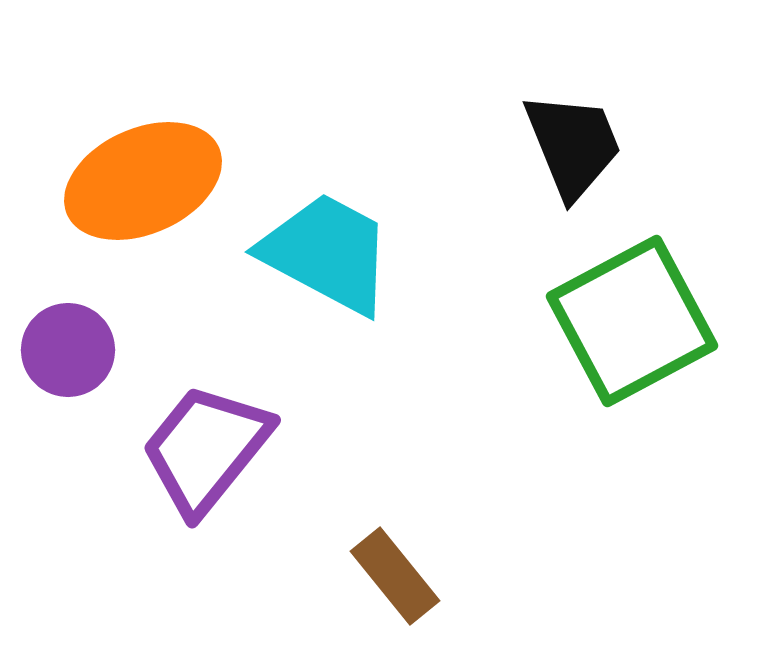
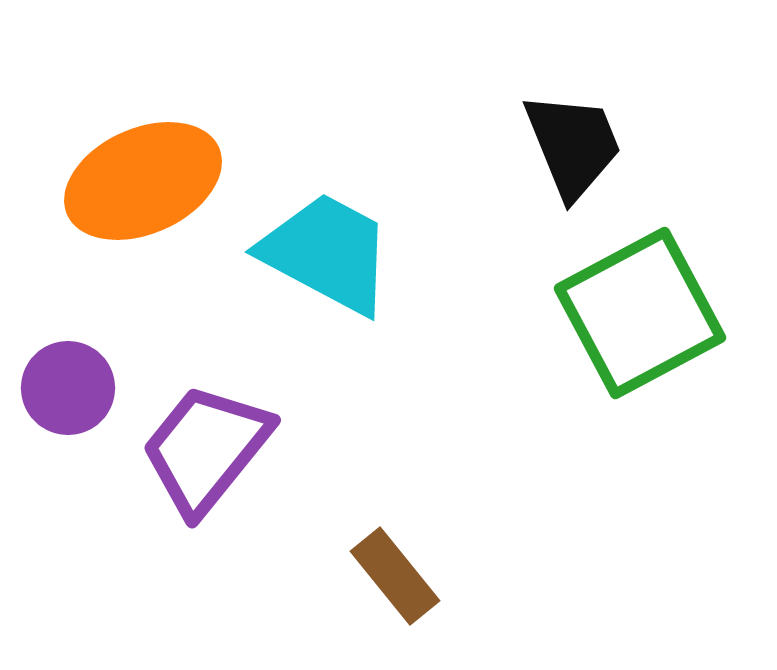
green square: moved 8 px right, 8 px up
purple circle: moved 38 px down
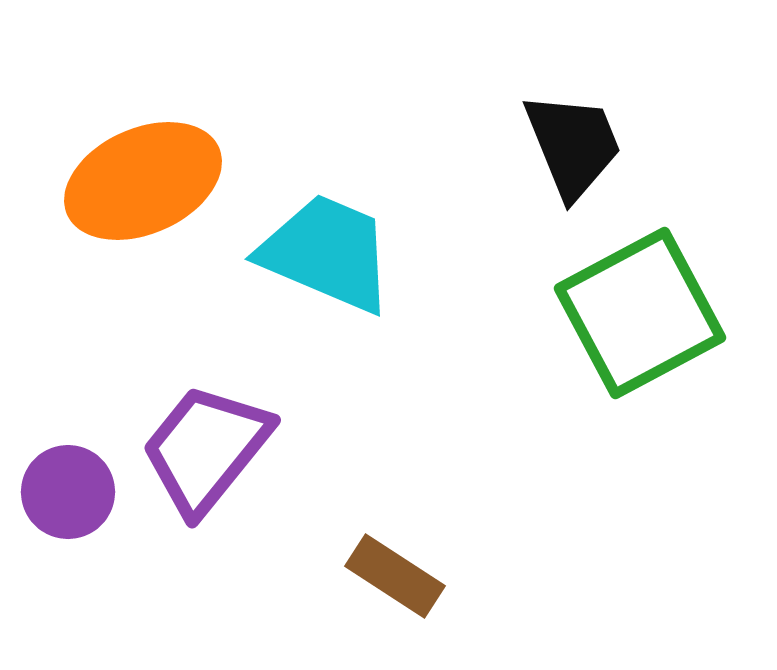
cyan trapezoid: rotated 5 degrees counterclockwise
purple circle: moved 104 px down
brown rectangle: rotated 18 degrees counterclockwise
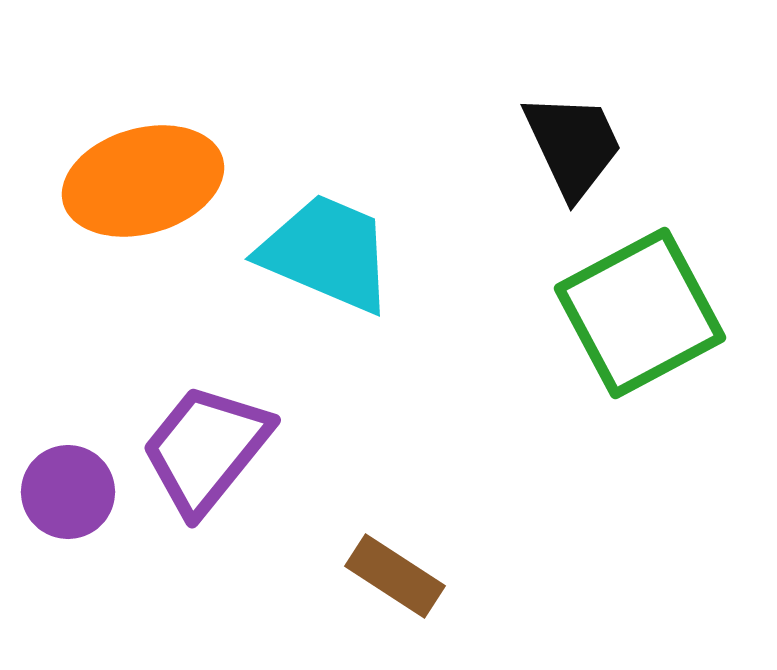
black trapezoid: rotated 3 degrees counterclockwise
orange ellipse: rotated 8 degrees clockwise
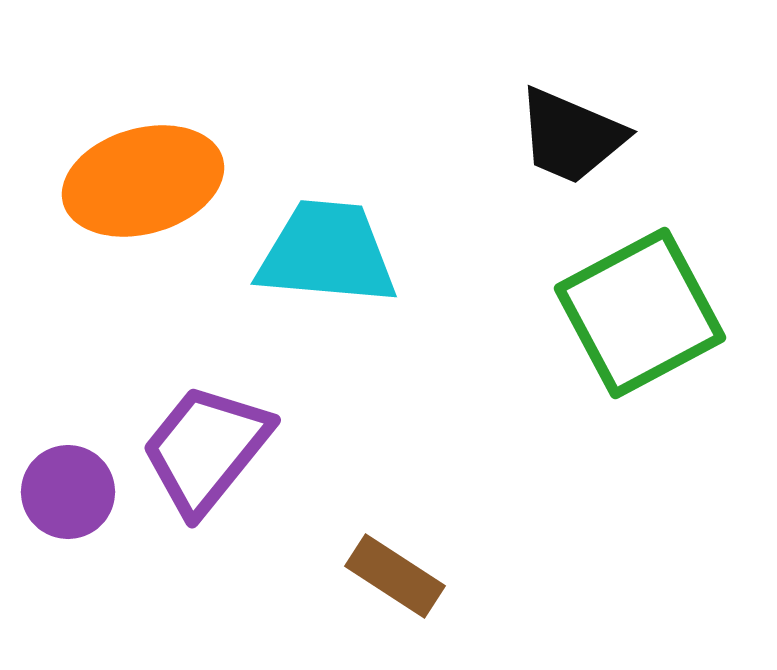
black trapezoid: moved 2 px left, 9 px up; rotated 138 degrees clockwise
cyan trapezoid: rotated 18 degrees counterclockwise
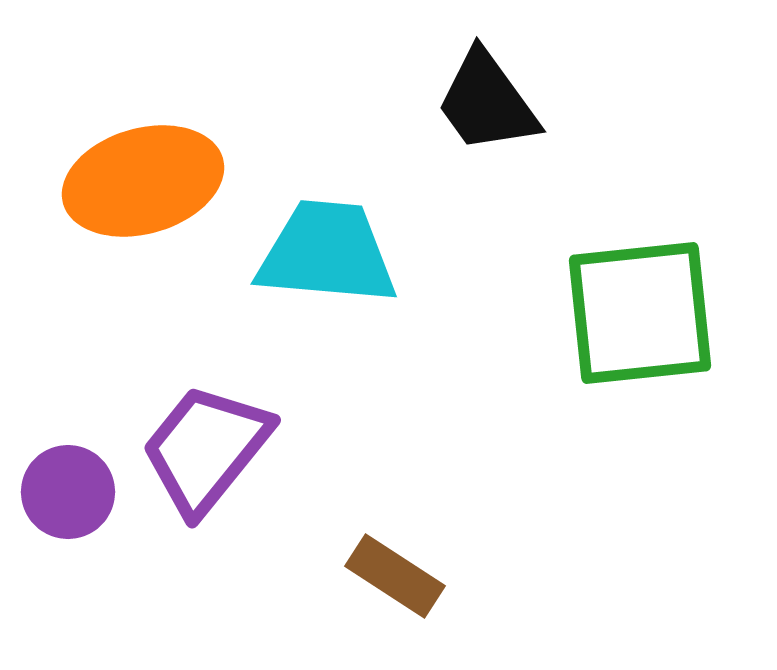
black trapezoid: moved 84 px left, 34 px up; rotated 31 degrees clockwise
green square: rotated 22 degrees clockwise
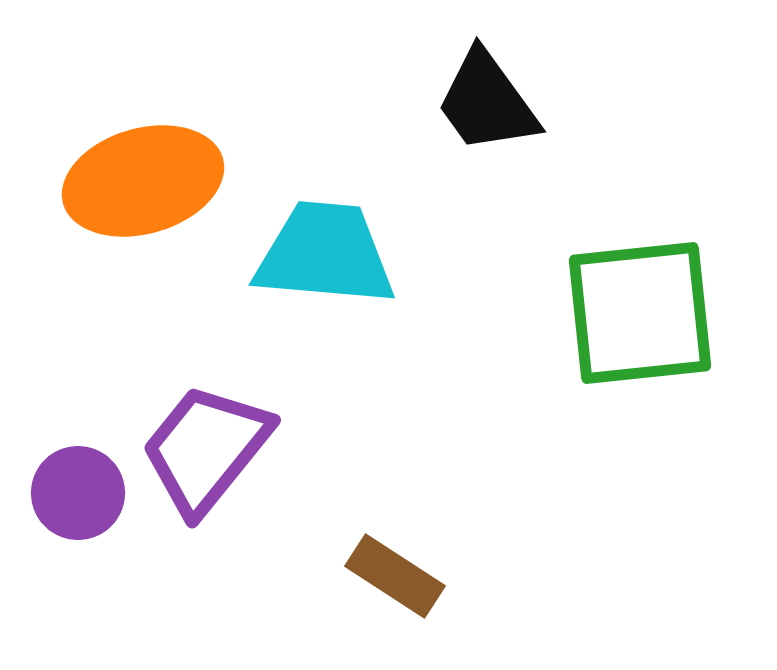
cyan trapezoid: moved 2 px left, 1 px down
purple circle: moved 10 px right, 1 px down
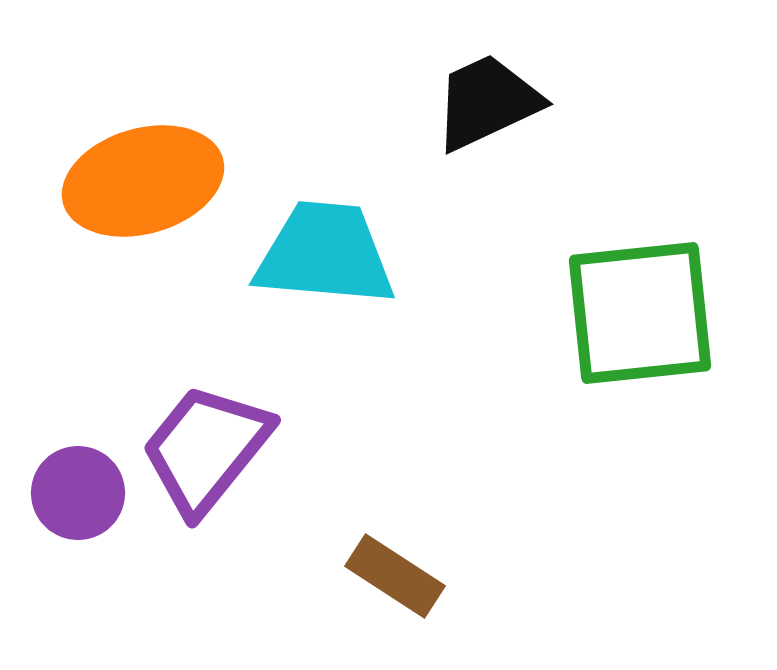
black trapezoid: rotated 101 degrees clockwise
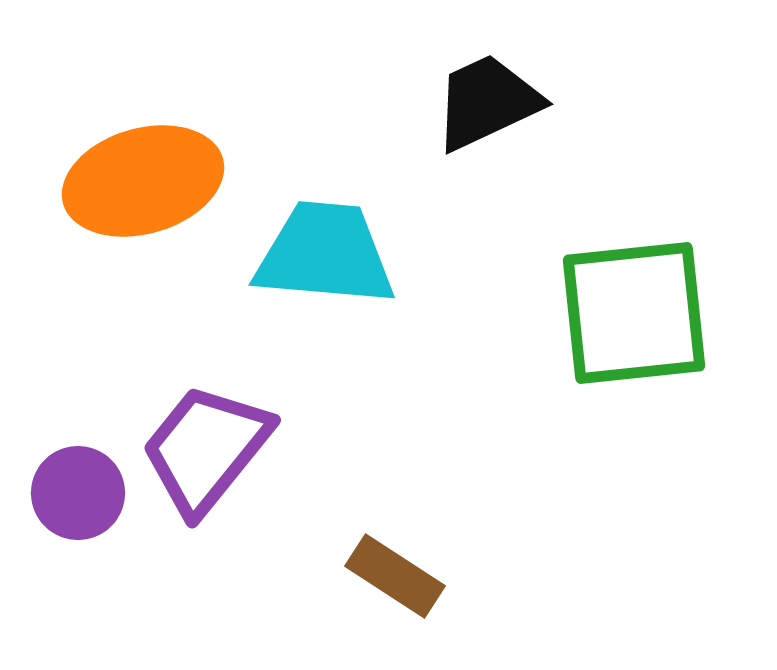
green square: moved 6 px left
